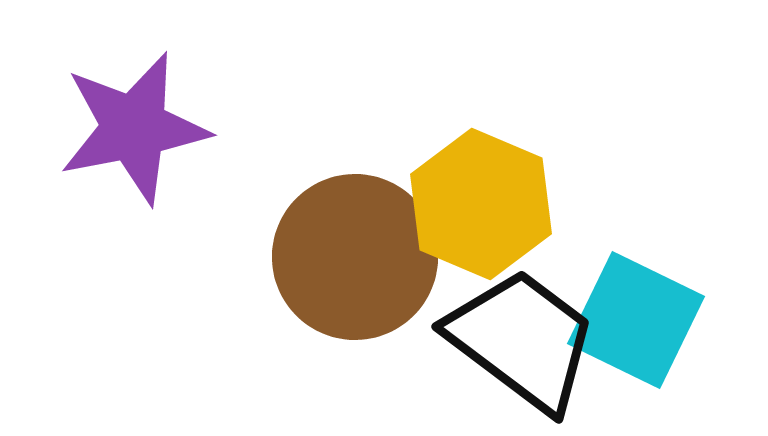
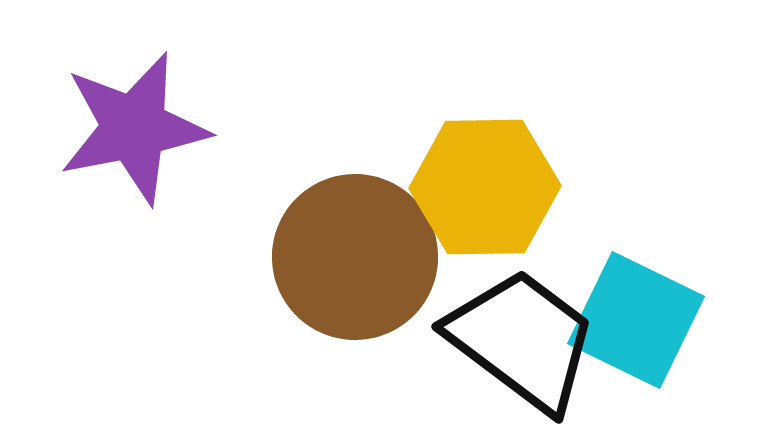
yellow hexagon: moved 4 px right, 17 px up; rotated 24 degrees counterclockwise
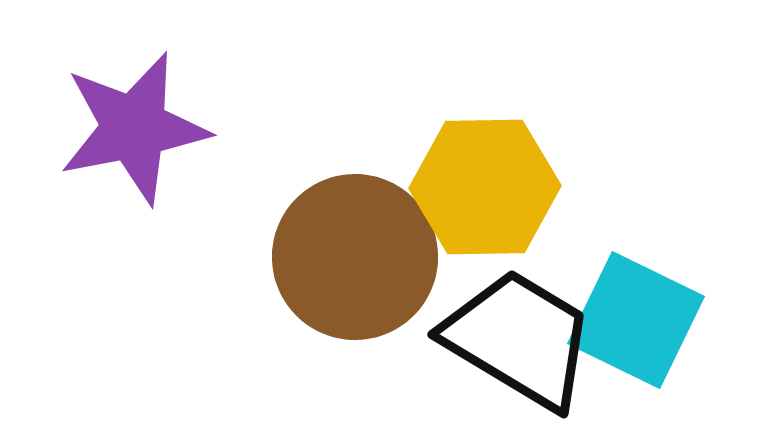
black trapezoid: moved 3 px left, 1 px up; rotated 6 degrees counterclockwise
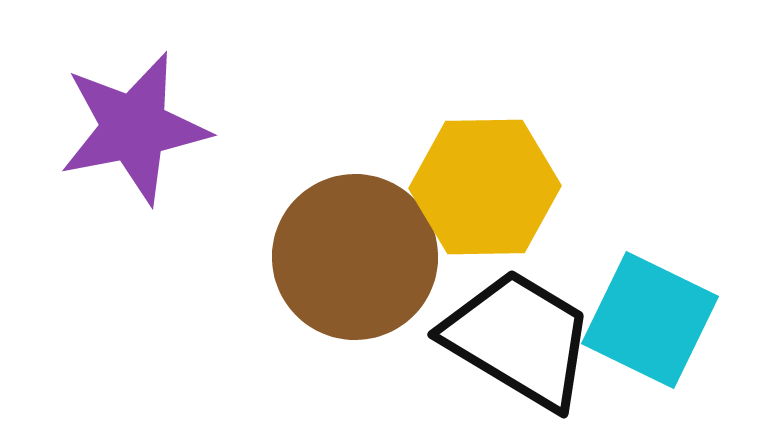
cyan square: moved 14 px right
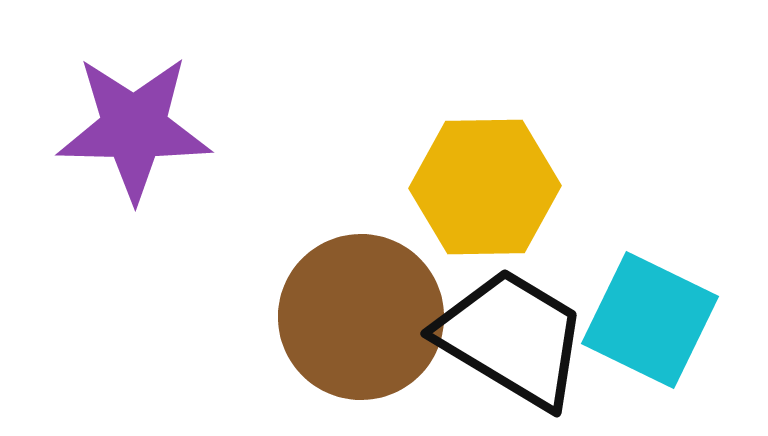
purple star: rotated 12 degrees clockwise
brown circle: moved 6 px right, 60 px down
black trapezoid: moved 7 px left, 1 px up
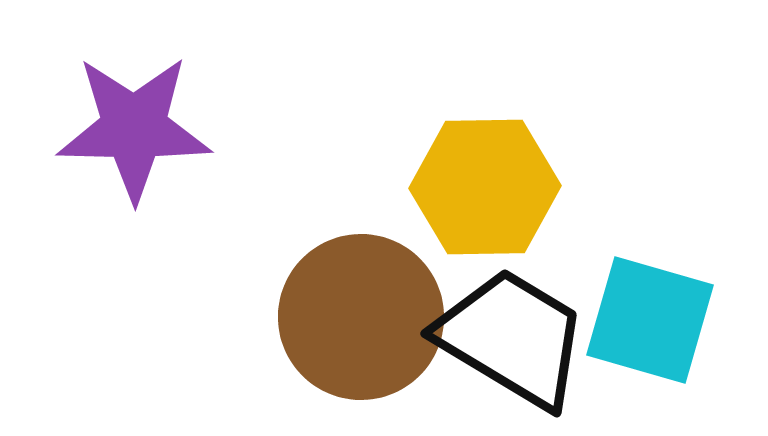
cyan square: rotated 10 degrees counterclockwise
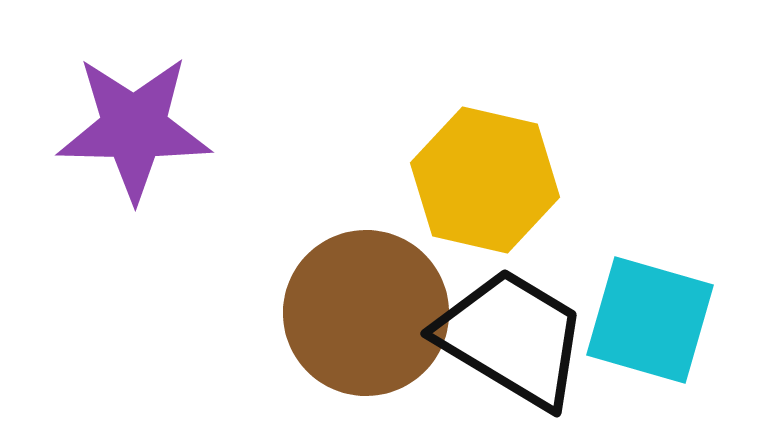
yellow hexagon: moved 7 px up; rotated 14 degrees clockwise
brown circle: moved 5 px right, 4 px up
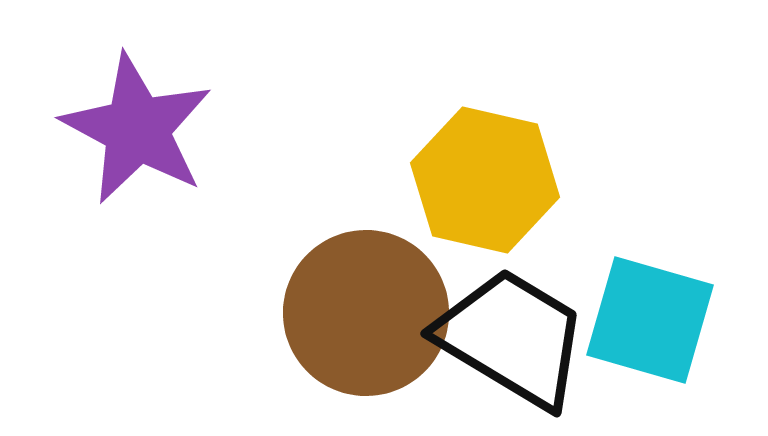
purple star: moved 3 px right, 1 px down; rotated 27 degrees clockwise
